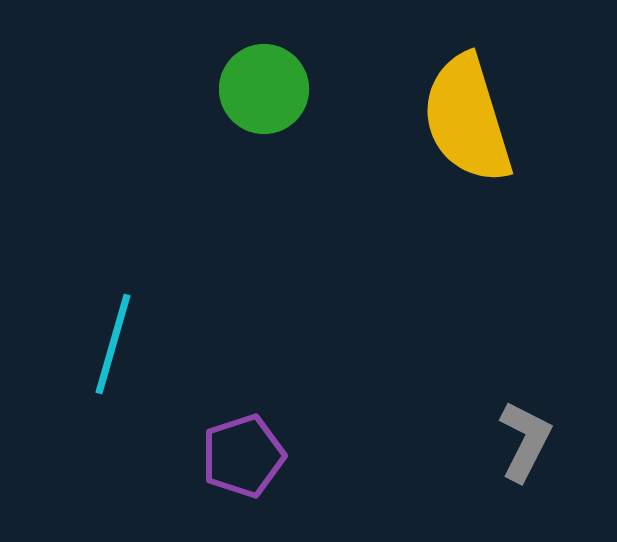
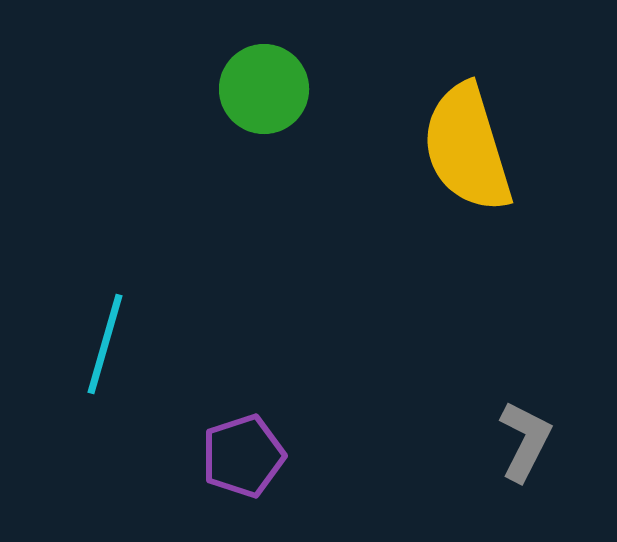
yellow semicircle: moved 29 px down
cyan line: moved 8 px left
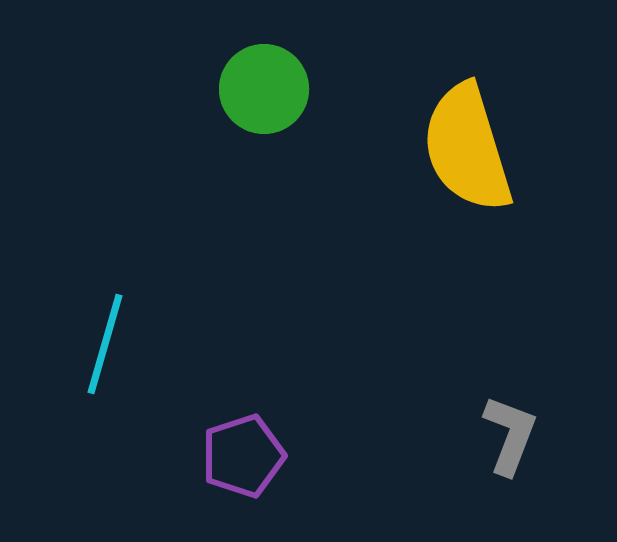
gray L-shape: moved 15 px left, 6 px up; rotated 6 degrees counterclockwise
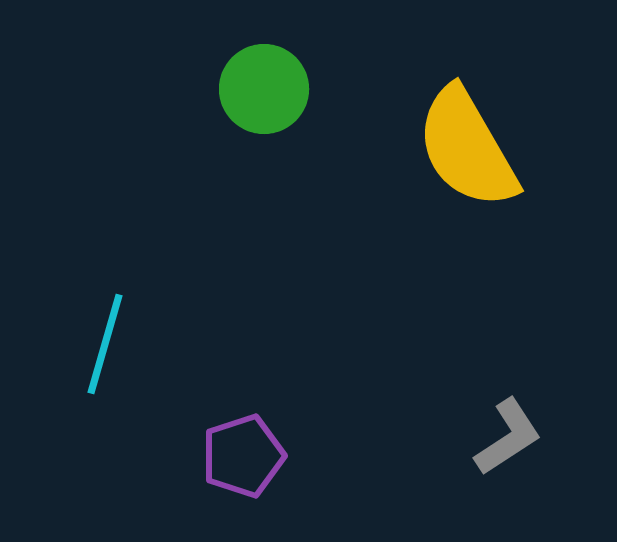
yellow semicircle: rotated 13 degrees counterclockwise
gray L-shape: moved 2 px left, 2 px down; rotated 36 degrees clockwise
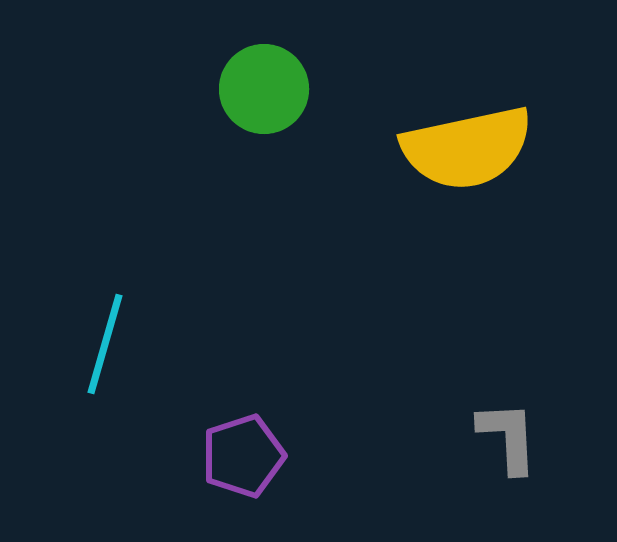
yellow semicircle: rotated 72 degrees counterclockwise
gray L-shape: rotated 60 degrees counterclockwise
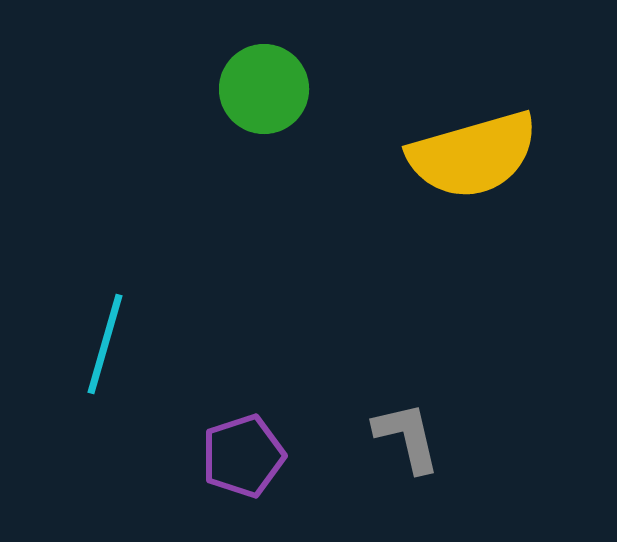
yellow semicircle: moved 6 px right, 7 px down; rotated 4 degrees counterclockwise
gray L-shape: moved 101 px left; rotated 10 degrees counterclockwise
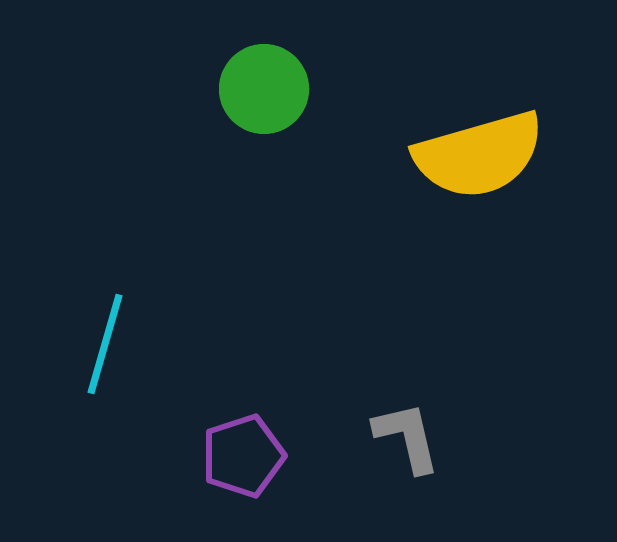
yellow semicircle: moved 6 px right
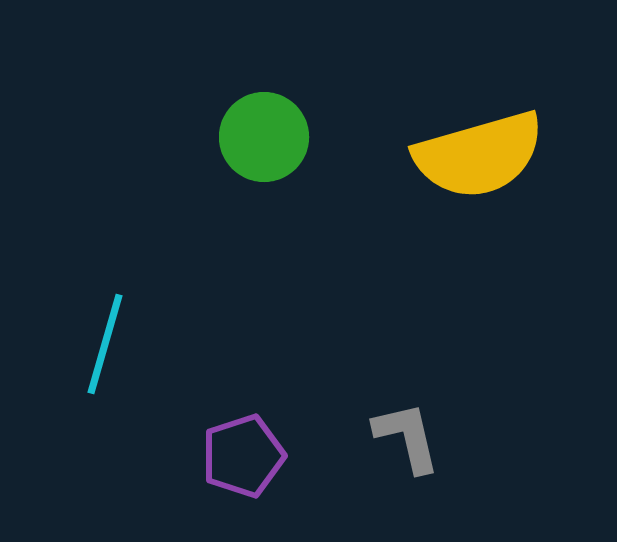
green circle: moved 48 px down
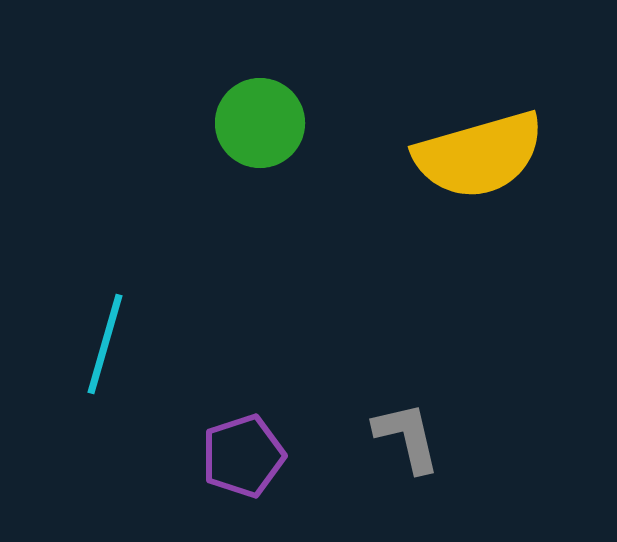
green circle: moved 4 px left, 14 px up
